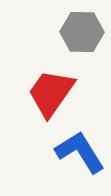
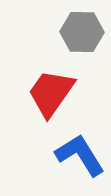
blue L-shape: moved 3 px down
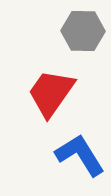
gray hexagon: moved 1 px right, 1 px up
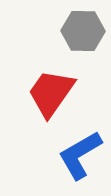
blue L-shape: rotated 88 degrees counterclockwise
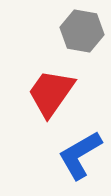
gray hexagon: moved 1 px left; rotated 9 degrees clockwise
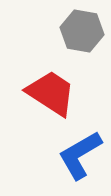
red trapezoid: rotated 88 degrees clockwise
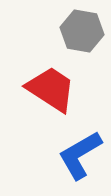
red trapezoid: moved 4 px up
